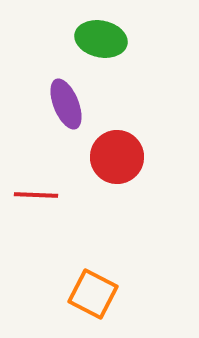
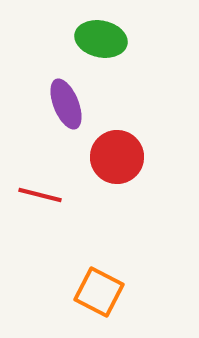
red line: moved 4 px right; rotated 12 degrees clockwise
orange square: moved 6 px right, 2 px up
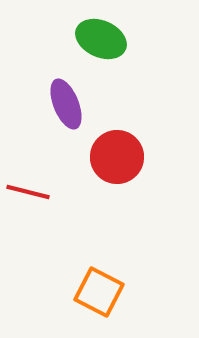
green ellipse: rotated 12 degrees clockwise
red line: moved 12 px left, 3 px up
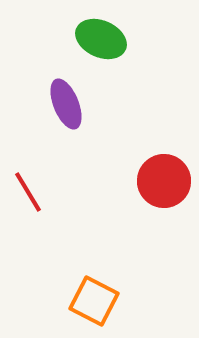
red circle: moved 47 px right, 24 px down
red line: rotated 45 degrees clockwise
orange square: moved 5 px left, 9 px down
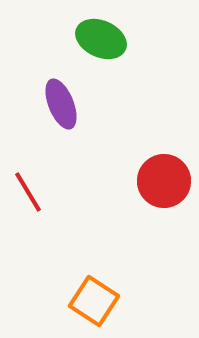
purple ellipse: moved 5 px left
orange square: rotated 6 degrees clockwise
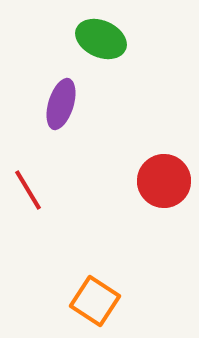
purple ellipse: rotated 39 degrees clockwise
red line: moved 2 px up
orange square: moved 1 px right
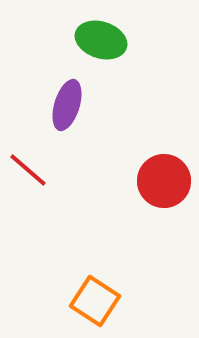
green ellipse: moved 1 px down; rotated 6 degrees counterclockwise
purple ellipse: moved 6 px right, 1 px down
red line: moved 20 px up; rotated 18 degrees counterclockwise
